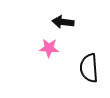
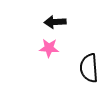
black arrow: moved 8 px left; rotated 10 degrees counterclockwise
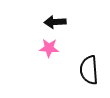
black semicircle: moved 2 px down
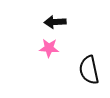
black semicircle: rotated 8 degrees counterclockwise
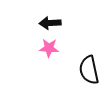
black arrow: moved 5 px left, 1 px down
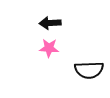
black semicircle: rotated 80 degrees counterclockwise
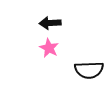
pink star: rotated 24 degrees clockwise
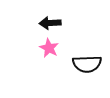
black semicircle: moved 2 px left, 6 px up
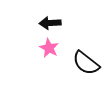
black semicircle: moved 1 px left, 1 px up; rotated 40 degrees clockwise
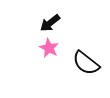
black arrow: rotated 35 degrees counterclockwise
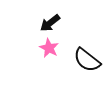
black semicircle: moved 1 px right, 3 px up
